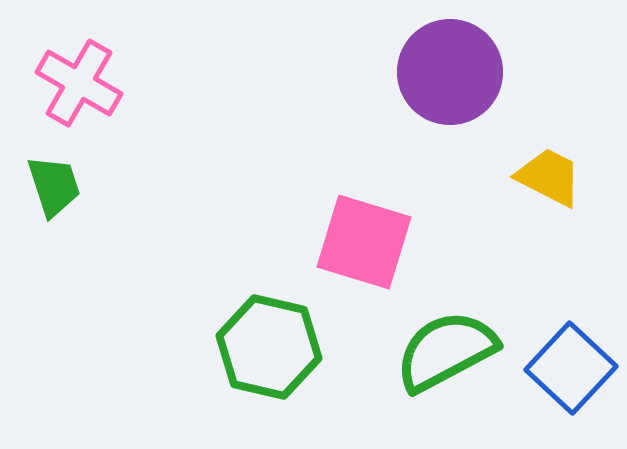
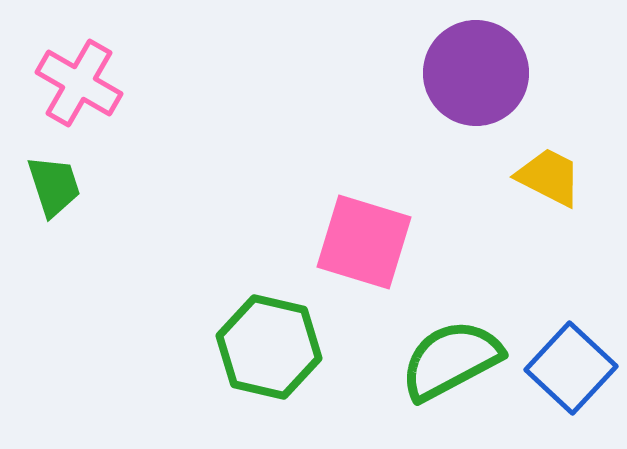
purple circle: moved 26 px right, 1 px down
green semicircle: moved 5 px right, 9 px down
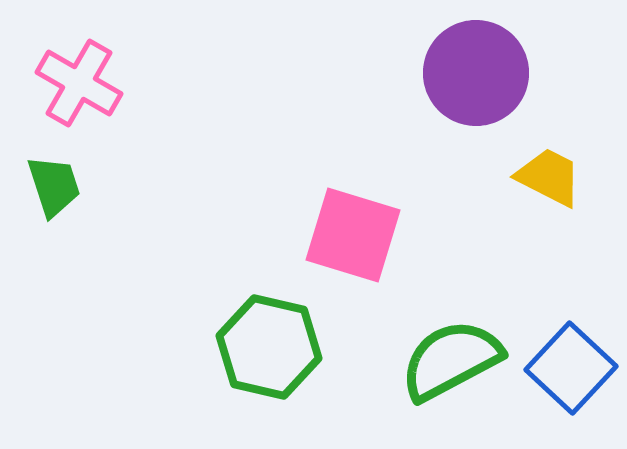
pink square: moved 11 px left, 7 px up
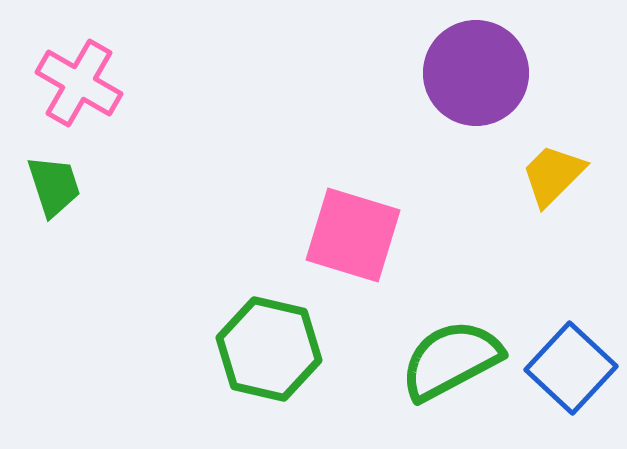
yellow trapezoid: moved 4 px right, 2 px up; rotated 72 degrees counterclockwise
green hexagon: moved 2 px down
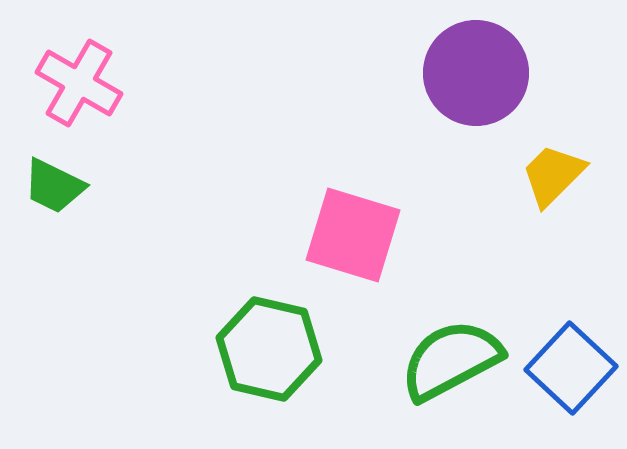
green trapezoid: rotated 134 degrees clockwise
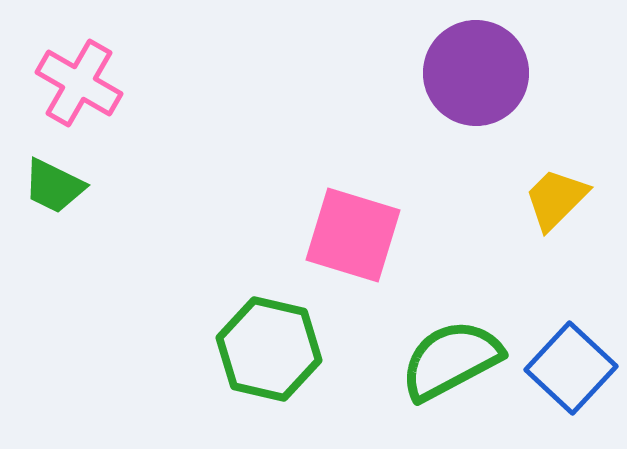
yellow trapezoid: moved 3 px right, 24 px down
